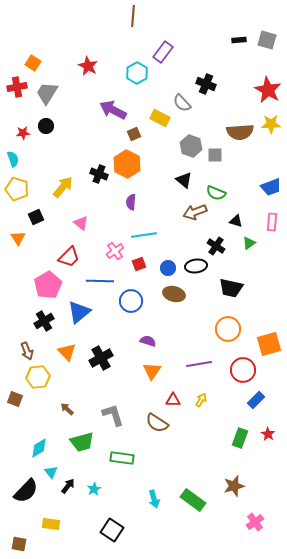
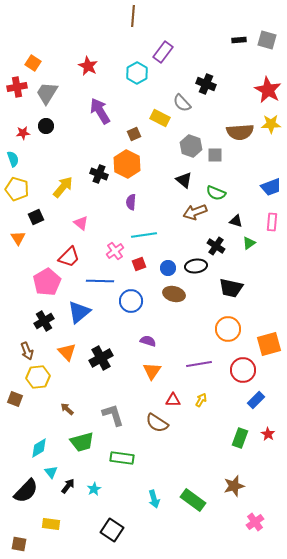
purple arrow at (113, 110): moved 13 px left, 1 px down; rotated 32 degrees clockwise
pink pentagon at (48, 285): moved 1 px left, 3 px up
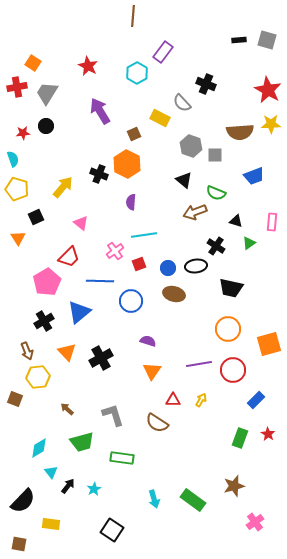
blue trapezoid at (271, 187): moved 17 px left, 11 px up
red circle at (243, 370): moved 10 px left
black semicircle at (26, 491): moved 3 px left, 10 px down
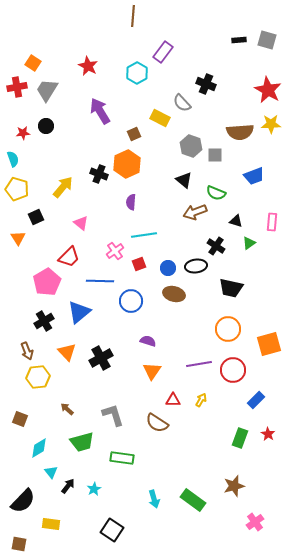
gray trapezoid at (47, 93): moved 3 px up
orange hexagon at (127, 164): rotated 8 degrees clockwise
brown square at (15, 399): moved 5 px right, 20 px down
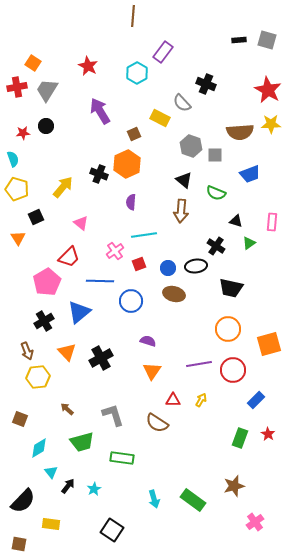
blue trapezoid at (254, 176): moved 4 px left, 2 px up
brown arrow at (195, 212): moved 14 px left, 1 px up; rotated 65 degrees counterclockwise
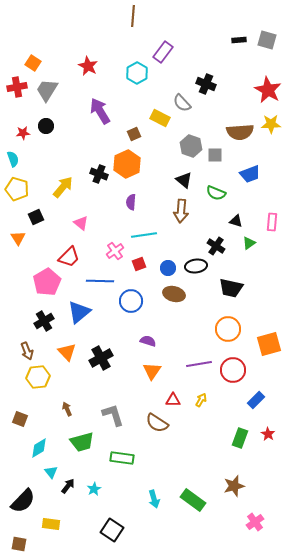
brown arrow at (67, 409): rotated 24 degrees clockwise
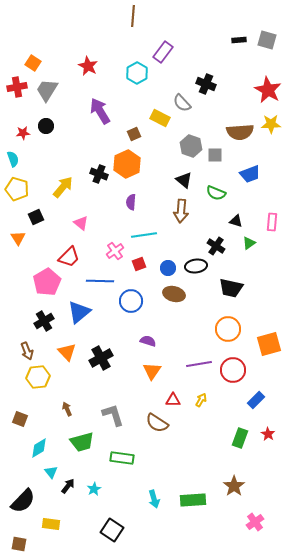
brown star at (234, 486): rotated 20 degrees counterclockwise
green rectangle at (193, 500): rotated 40 degrees counterclockwise
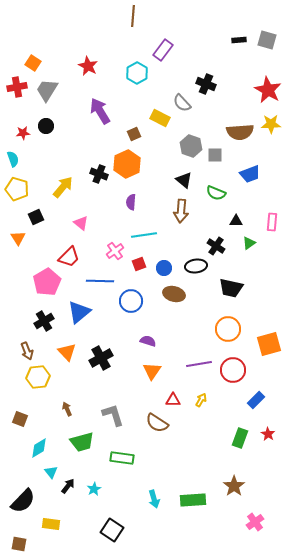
purple rectangle at (163, 52): moved 2 px up
black triangle at (236, 221): rotated 16 degrees counterclockwise
blue circle at (168, 268): moved 4 px left
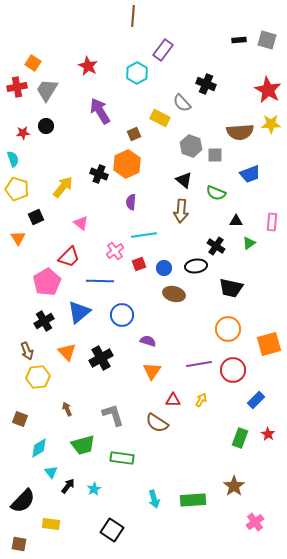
blue circle at (131, 301): moved 9 px left, 14 px down
green trapezoid at (82, 442): moved 1 px right, 3 px down
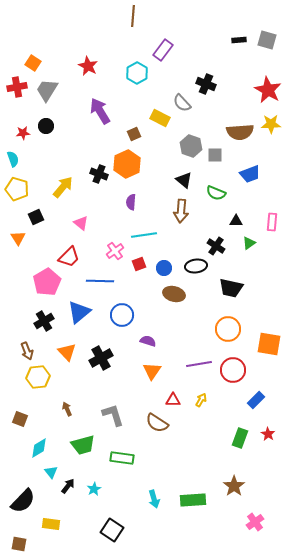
orange square at (269, 344): rotated 25 degrees clockwise
